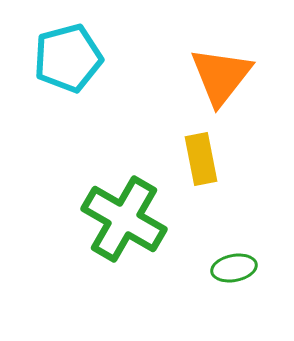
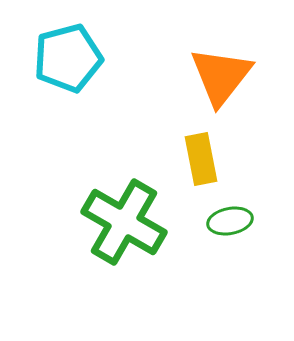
green cross: moved 3 px down
green ellipse: moved 4 px left, 47 px up
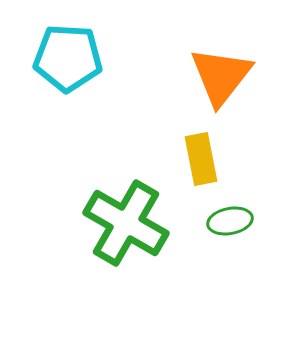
cyan pentagon: rotated 18 degrees clockwise
green cross: moved 2 px right, 1 px down
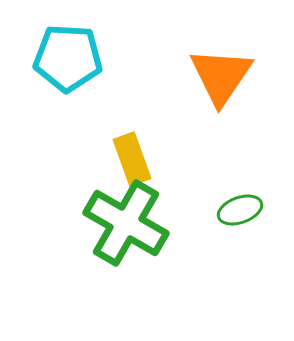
orange triangle: rotated 4 degrees counterclockwise
yellow rectangle: moved 69 px left; rotated 9 degrees counterclockwise
green ellipse: moved 10 px right, 11 px up; rotated 9 degrees counterclockwise
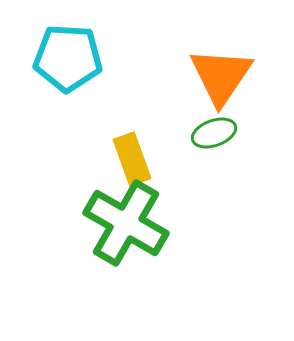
green ellipse: moved 26 px left, 77 px up
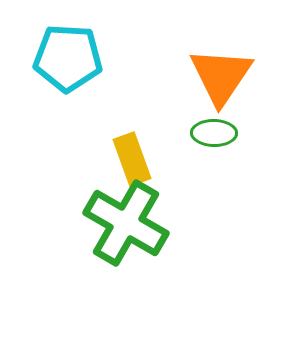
green ellipse: rotated 21 degrees clockwise
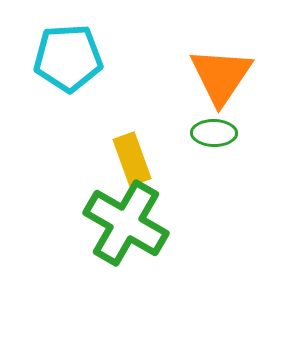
cyan pentagon: rotated 6 degrees counterclockwise
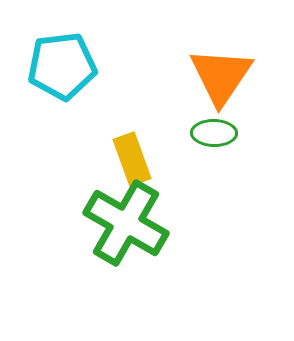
cyan pentagon: moved 6 px left, 8 px down; rotated 4 degrees counterclockwise
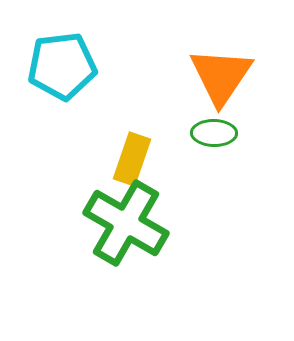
yellow rectangle: rotated 39 degrees clockwise
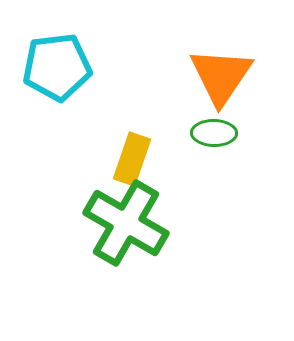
cyan pentagon: moved 5 px left, 1 px down
